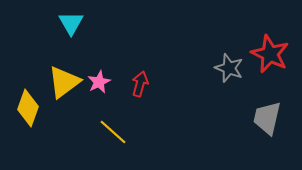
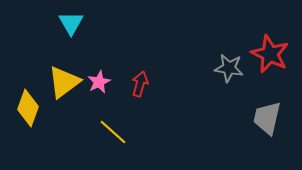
gray star: rotated 12 degrees counterclockwise
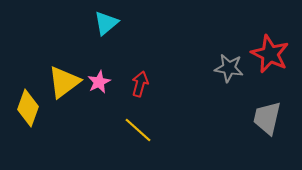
cyan triangle: moved 35 px right; rotated 20 degrees clockwise
yellow line: moved 25 px right, 2 px up
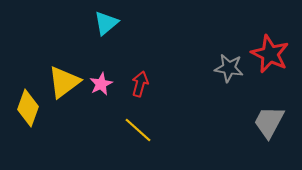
pink star: moved 2 px right, 2 px down
gray trapezoid: moved 2 px right, 4 px down; rotated 15 degrees clockwise
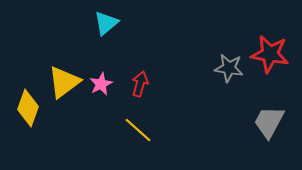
red star: rotated 15 degrees counterclockwise
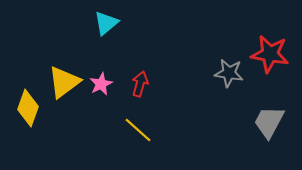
gray star: moved 5 px down
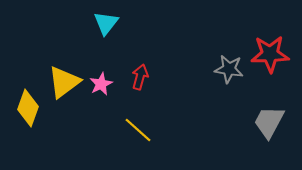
cyan triangle: rotated 12 degrees counterclockwise
red star: rotated 12 degrees counterclockwise
gray star: moved 4 px up
red arrow: moved 7 px up
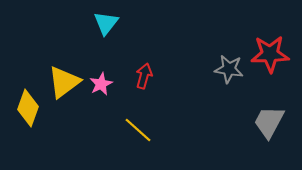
red arrow: moved 4 px right, 1 px up
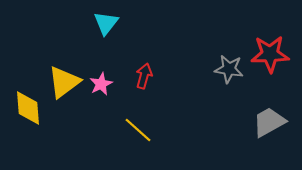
yellow diamond: rotated 24 degrees counterclockwise
gray trapezoid: rotated 33 degrees clockwise
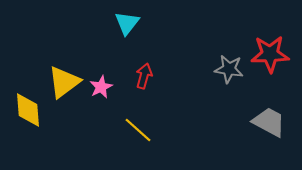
cyan triangle: moved 21 px right
pink star: moved 3 px down
yellow diamond: moved 2 px down
gray trapezoid: rotated 57 degrees clockwise
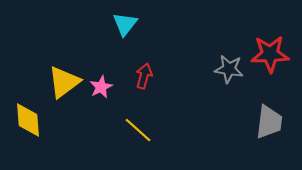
cyan triangle: moved 2 px left, 1 px down
yellow diamond: moved 10 px down
gray trapezoid: rotated 69 degrees clockwise
